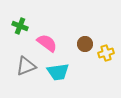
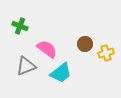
pink semicircle: moved 6 px down
cyan trapezoid: moved 3 px right, 1 px down; rotated 30 degrees counterclockwise
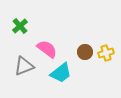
green cross: rotated 28 degrees clockwise
brown circle: moved 8 px down
gray triangle: moved 2 px left
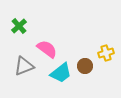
green cross: moved 1 px left
brown circle: moved 14 px down
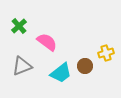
pink semicircle: moved 7 px up
gray triangle: moved 2 px left
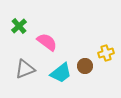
gray triangle: moved 3 px right, 3 px down
